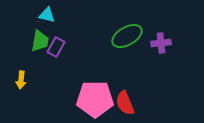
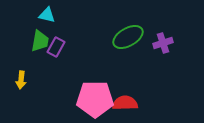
green ellipse: moved 1 px right, 1 px down
purple cross: moved 2 px right; rotated 12 degrees counterclockwise
red semicircle: rotated 110 degrees clockwise
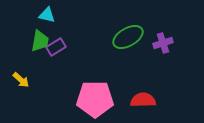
purple rectangle: rotated 30 degrees clockwise
yellow arrow: rotated 54 degrees counterclockwise
red semicircle: moved 18 px right, 3 px up
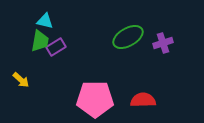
cyan triangle: moved 2 px left, 6 px down
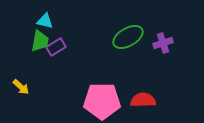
yellow arrow: moved 7 px down
pink pentagon: moved 7 px right, 2 px down
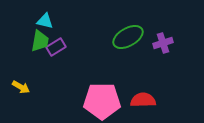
yellow arrow: rotated 12 degrees counterclockwise
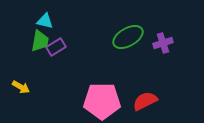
red semicircle: moved 2 px right, 1 px down; rotated 25 degrees counterclockwise
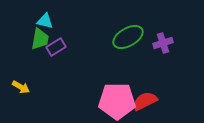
green trapezoid: moved 2 px up
pink pentagon: moved 15 px right
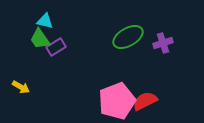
green trapezoid: rotated 135 degrees clockwise
pink pentagon: rotated 21 degrees counterclockwise
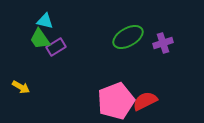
pink pentagon: moved 1 px left
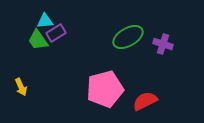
cyan triangle: rotated 18 degrees counterclockwise
green trapezoid: moved 2 px left, 1 px down
purple cross: moved 1 px down; rotated 36 degrees clockwise
purple rectangle: moved 14 px up
yellow arrow: rotated 36 degrees clockwise
pink pentagon: moved 11 px left, 12 px up; rotated 6 degrees clockwise
